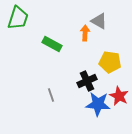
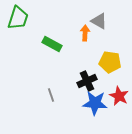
blue star: moved 3 px left, 1 px up
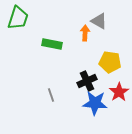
green rectangle: rotated 18 degrees counterclockwise
red star: moved 4 px up; rotated 12 degrees clockwise
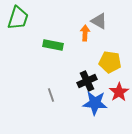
green rectangle: moved 1 px right, 1 px down
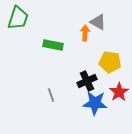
gray triangle: moved 1 px left, 1 px down
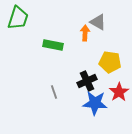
gray line: moved 3 px right, 3 px up
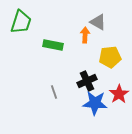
green trapezoid: moved 3 px right, 4 px down
orange arrow: moved 2 px down
yellow pentagon: moved 5 px up; rotated 15 degrees counterclockwise
red star: moved 2 px down
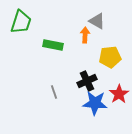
gray triangle: moved 1 px left, 1 px up
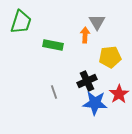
gray triangle: moved 1 px down; rotated 30 degrees clockwise
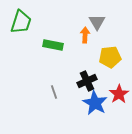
blue star: rotated 25 degrees clockwise
